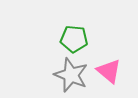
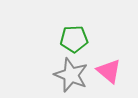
green pentagon: rotated 8 degrees counterclockwise
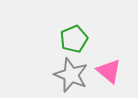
green pentagon: rotated 20 degrees counterclockwise
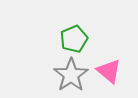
gray star: rotated 16 degrees clockwise
